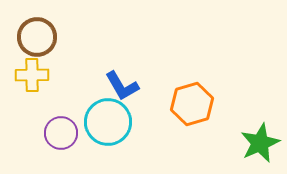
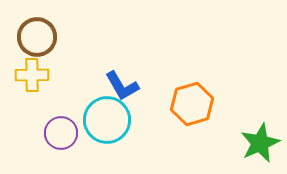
cyan circle: moved 1 px left, 2 px up
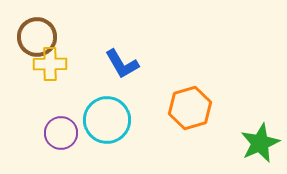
yellow cross: moved 18 px right, 11 px up
blue L-shape: moved 22 px up
orange hexagon: moved 2 px left, 4 px down
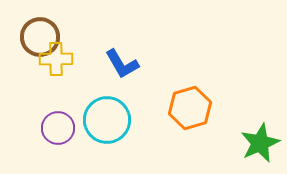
brown circle: moved 3 px right
yellow cross: moved 6 px right, 5 px up
purple circle: moved 3 px left, 5 px up
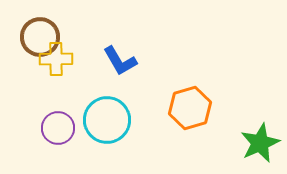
blue L-shape: moved 2 px left, 3 px up
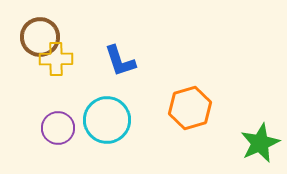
blue L-shape: rotated 12 degrees clockwise
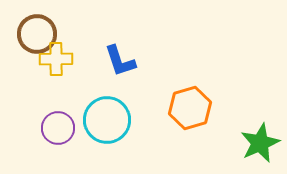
brown circle: moved 3 px left, 3 px up
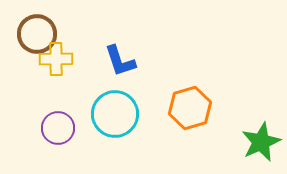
cyan circle: moved 8 px right, 6 px up
green star: moved 1 px right, 1 px up
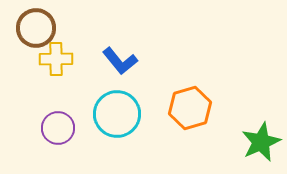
brown circle: moved 1 px left, 6 px up
blue L-shape: rotated 21 degrees counterclockwise
cyan circle: moved 2 px right
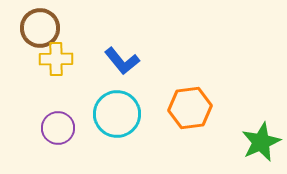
brown circle: moved 4 px right
blue L-shape: moved 2 px right
orange hexagon: rotated 9 degrees clockwise
